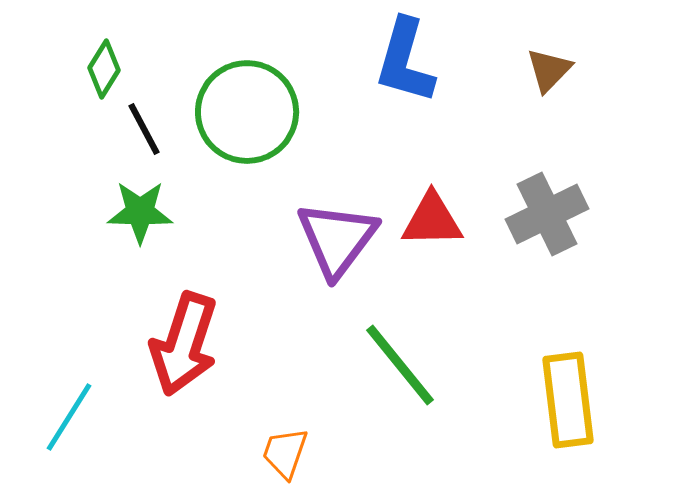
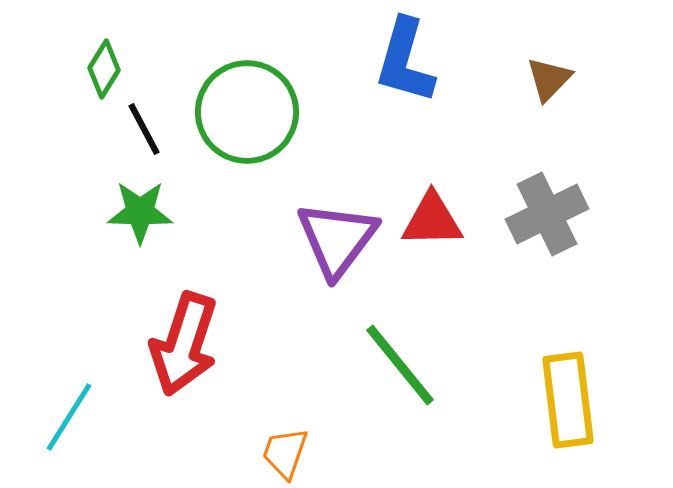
brown triangle: moved 9 px down
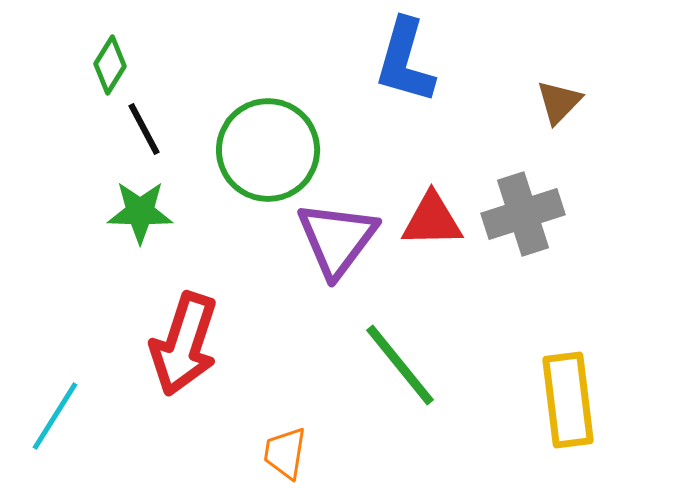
green diamond: moved 6 px right, 4 px up
brown triangle: moved 10 px right, 23 px down
green circle: moved 21 px right, 38 px down
gray cross: moved 24 px left; rotated 8 degrees clockwise
cyan line: moved 14 px left, 1 px up
orange trapezoid: rotated 10 degrees counterclockwise
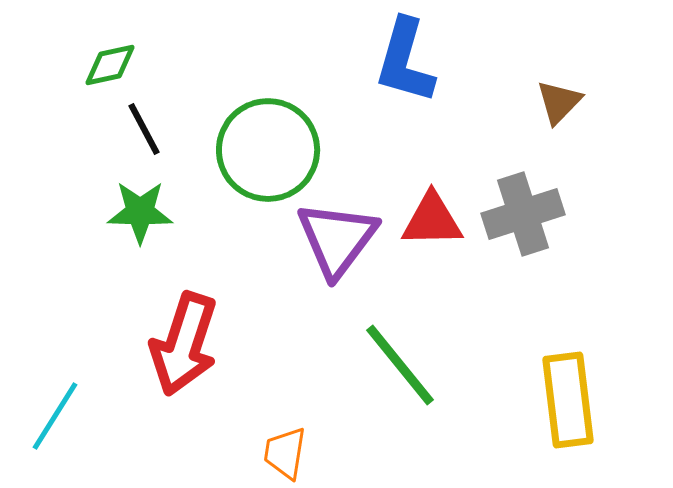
green diamond: rotated 46 degrees clockwise
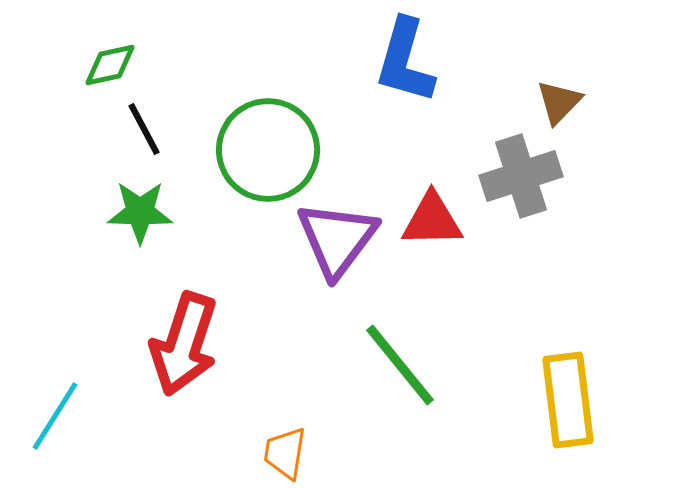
gray cross: moved 2 px left, 38 px up
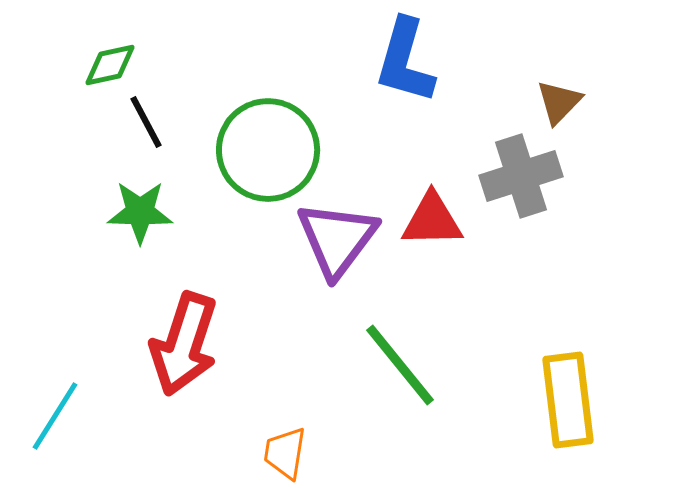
black line: moved 2 px right, 7 px up
